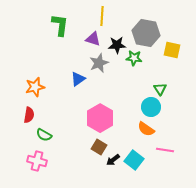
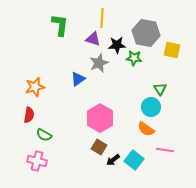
yellow line: moved 2 px down
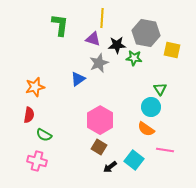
pink hexagon: moved 2 px down
black arrow: moved 3 px left, 7 px down
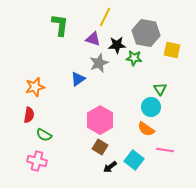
yellow line: moved 3 px right, 1 px up; rotated 24 degrees clockwise
brown square: moved 1 px right
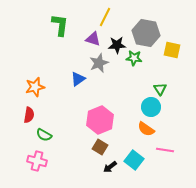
pink hexagon: rotated 8 degrees clockwise
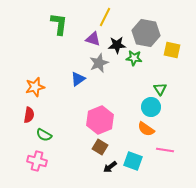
green L-shape: moved 1 px left, 1 px up
cyan square: moved 1 px left, 1 px down; rotated 18 degrees counterclockwise
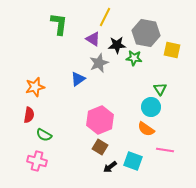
purple triangle: rotated 14 degrees clockwise
